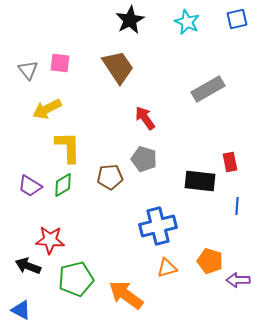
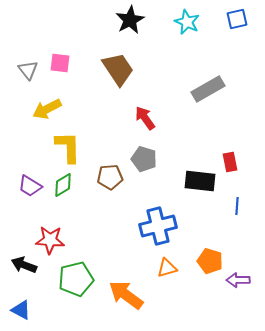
brown trapezoid: moved 2 px down
black arrow: moved 4 px left, 1 px up
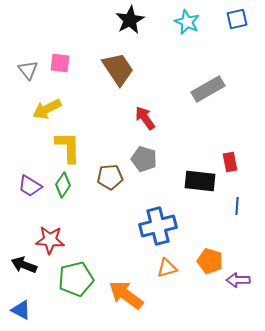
green diamond: rotated 25 degrees counterclockwise
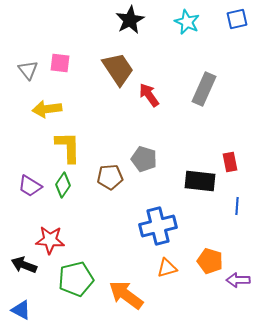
gray rectangle: moved 4 px left; rotated 36 degrees counterclockwise
yellow arrow: rotated 20 degrees clockwise
red arrow: moved 4 px right, 23 px up
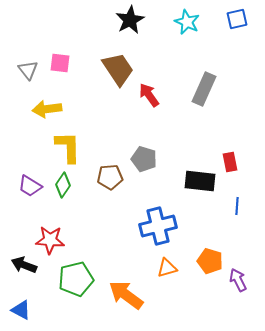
purple arrow: rotated 65 degrees clockwise
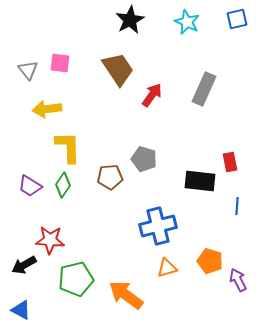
red arrow: moved 3 px right; rotated 70 degrees clockwise
black arrow: rotated 50 degrees counterclockwise
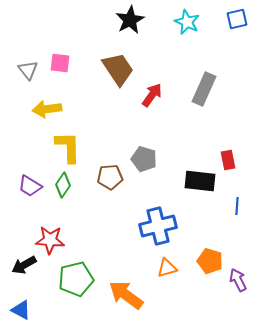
red rectangle: moved 2 px left, 2 px up
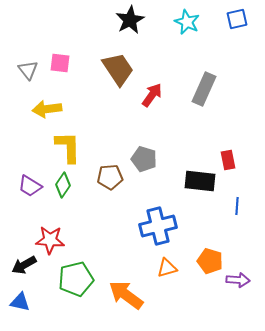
purple arrow: rotated 120 degrees clockwise
blue triangle: moved 1 px left, 8 px up; rotated 15 degrees counterclockwise
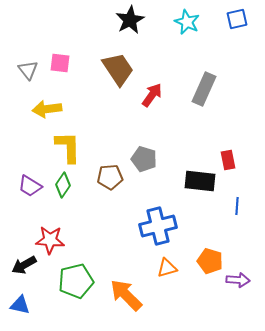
green pentagon: moved 2 px down
orange arrow: rotated 9 degrees clockwise
blue triangle: moved 3 px down
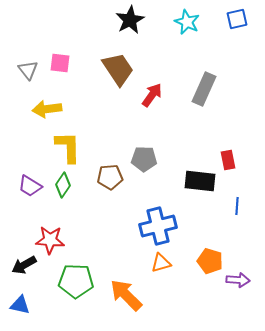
gray pentagon: rotated 15 degrees counterclockwise
orange triangle: moved 6 px left, 5 px up
green pentagon: rotated 16 degrees clockwise
